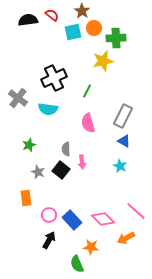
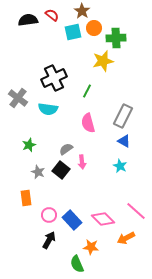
gray semicircle: rotated 56 degrees clockwise
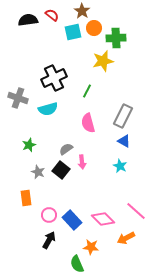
gray cross: rotated 18 degrees counterclockwise
cyan semicircle: rotated 24 degrees counterclockwise
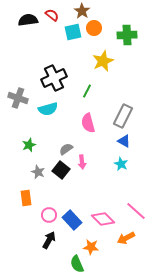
green cross: moved 11 px right, 3 px up
yellow star: rotated 10 degrees counterclockwise
cyan star: moved 1 px right, 2 px up
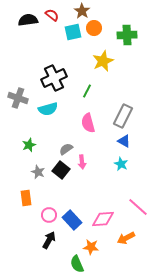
pink line: moved 2 px right, 4 px up
pink diamond: rotated 50 degrees counterclockwise
